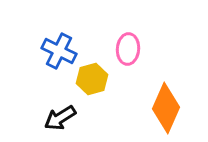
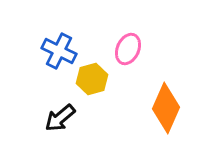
pink ellipse: rotated 20 degrees clockwise
black arrow: rotated 8 degrees counterclockwise
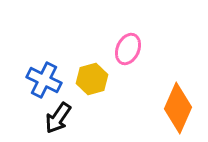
blue cross: moved 15 px left, 29 px down
orange diamond: moved 12 px right
black arrow: moved 2 px left; rotated 16 degrees counterclockwise
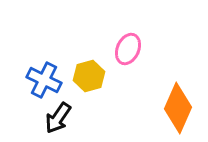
yellow hexagon: moved 3 px left, 3 px up
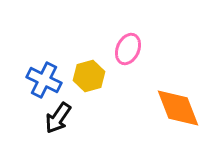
orange diamond: rotated 45 degrees counterclockwise
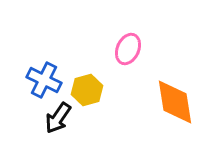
yellow hexagon: moved 2 px left, 14 px down
orange diamond: moved 3 px left, 6 px up; rotated 12 degrees clockwise
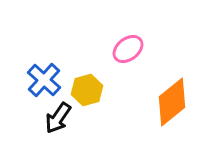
pink ellipse: rotated 28 degrees clockwise
blue cross: rotated 16 degrees clockwise
orange diamond: moved 3 px left; rotated 60 degrees clockwise
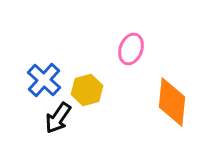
pink ellipse: moved 3 px right; rotated 32 degrees counterclockwise
orange diamond: rotated 45 degrees counterclockwise
